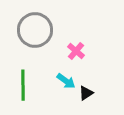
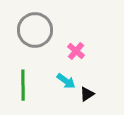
black triangle: moved 1 px right, 1 px down
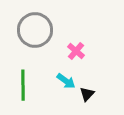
black triangle: rotated 14 degrees counterclockwise
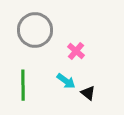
black triangle: moved 1 px right, 1 px up; rotated 35 degrees counterclockwise
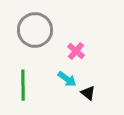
cyan arrow: moved 1 px right, 2 px up
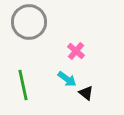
gray circle: moved 6 px left, 8 px up
green line: rotated 12 degrees counterclockwise
black triangle: moved 2 px left
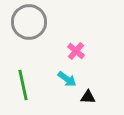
black triangle: moved 2 px right, 4 px down; rotated 35 degrees counterclockwise
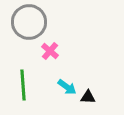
pink cross: moved 26 px left
cyan arrow: moved 8 px down
green line: rotated 8 degrees clockwise
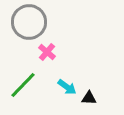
pink cross: moved 3 px left, 1 px down
green line: rotated 48 degrees clockwise
black triangle: moved 1 px right, 1 px down
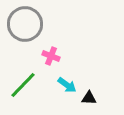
gray circle: moved 4 px left, 2 px down
pink cross: moved 4 px right, 4 px down; rotated 18 degrees counterclockwise
cyan arrow: moved 2 px up
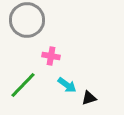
gray circle: moved 2 px right, 4 px up
pink cross: rotated 12 degrees counterclockwise
black triangle: rotated 21 degrees counterclockwise
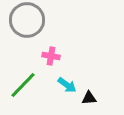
black triangle: rotated 14 degrees clockwise
